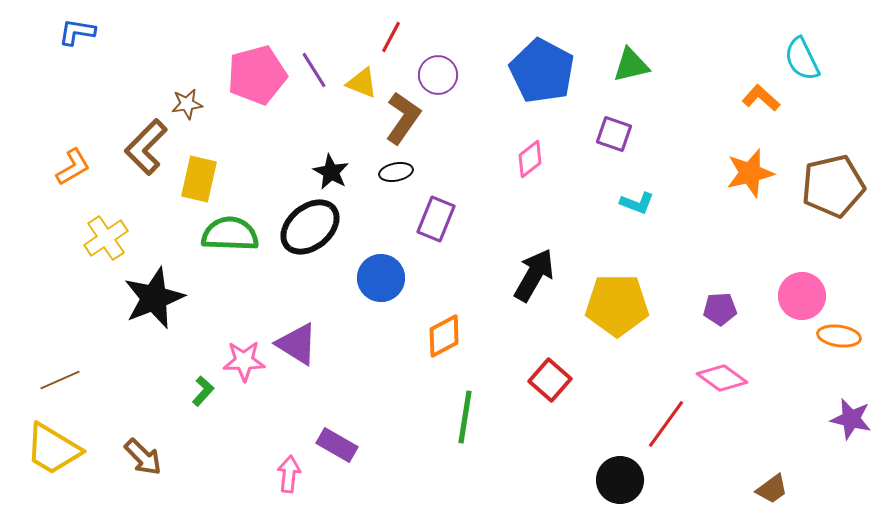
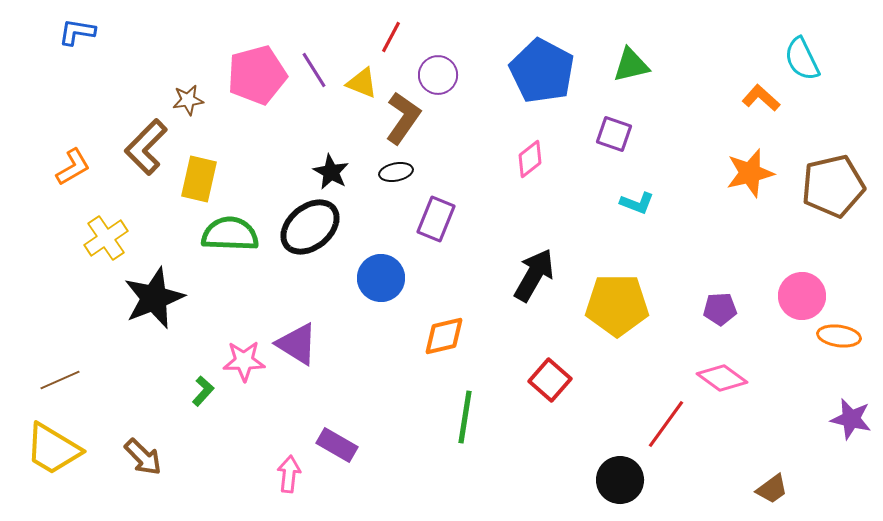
brown star at (187, 104): moved 1 px right, 4 px up
orange diamond at (444, 336): rotated 15 degrees clockwise
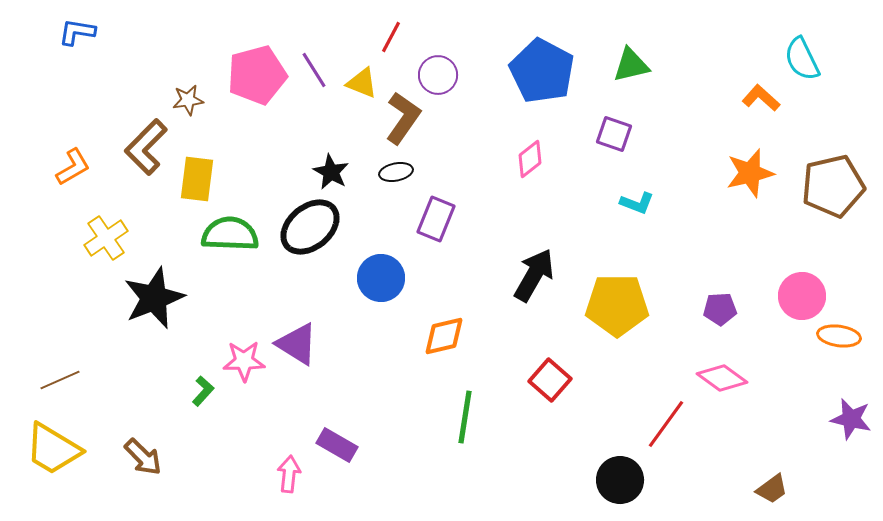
yellow rectangle at (199, 179): moved 2 px left; rotated 6 degrees counterclockwise
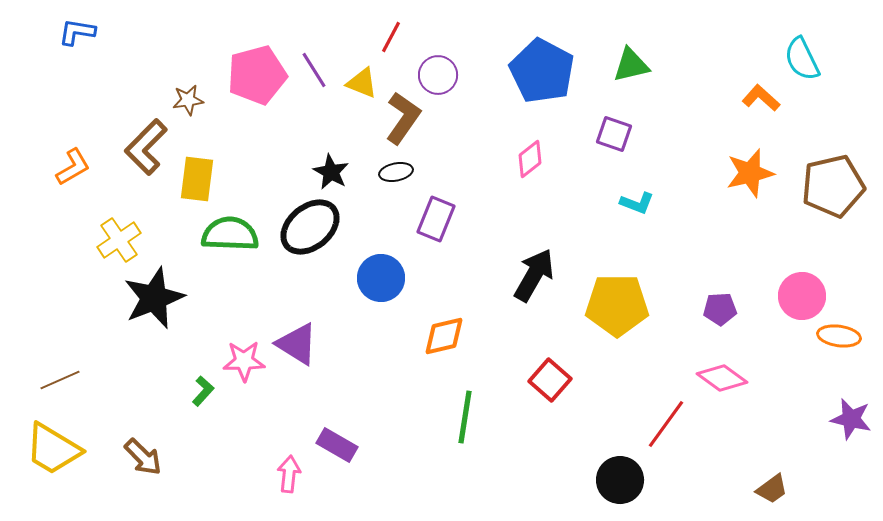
yellow cross at (106, 238): moved 13 px right, 2 px down
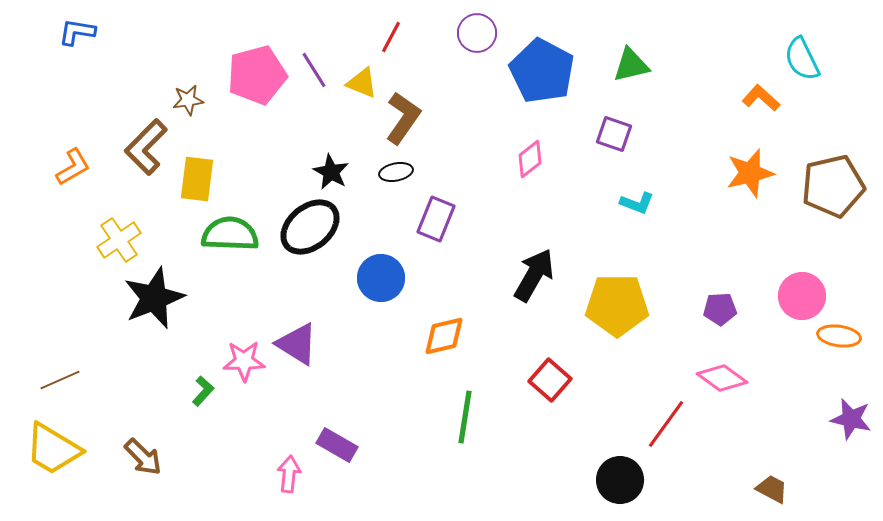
purple circle at (438, 75): moved 39 px right, 42 px up
brown trapezoid at (772, 489): rotated 116 degrees counterclockwise
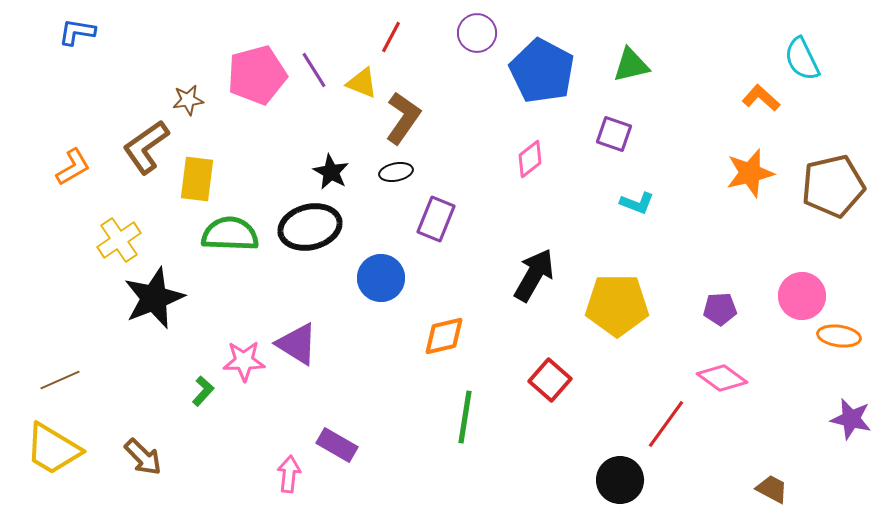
brown L-shape at (146, 147): rotated 10 degrees clockwise
black ellipse at (310, 227): rotated 26 degrees clockwise
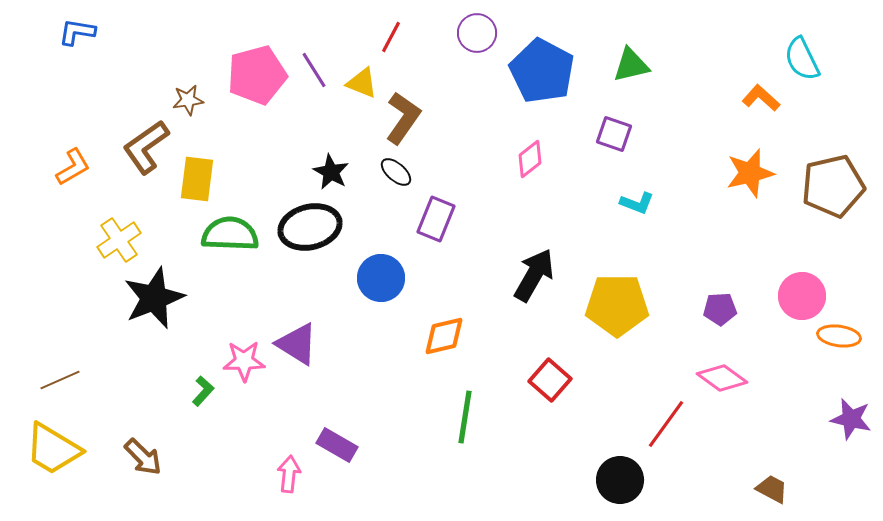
black ellipse at (396, 172): rotated 52 degrees clockwise
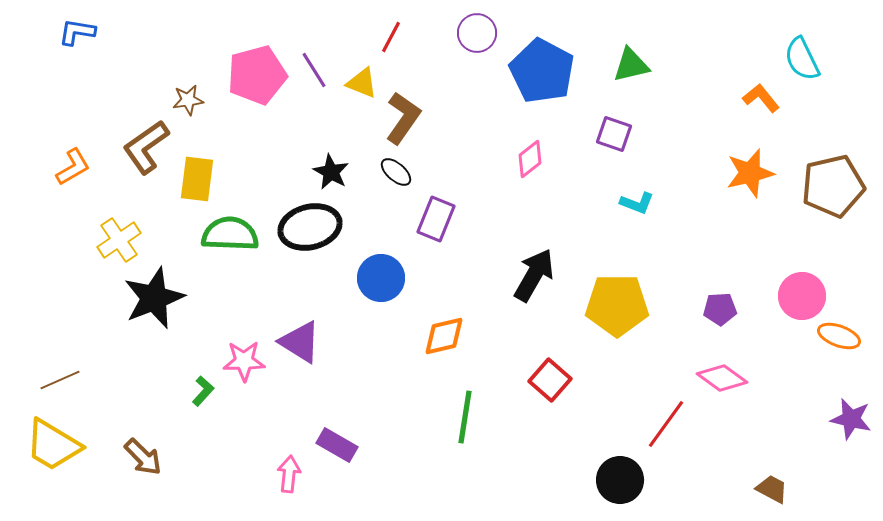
orange L-shape at (761, 98): rotated 9 degrees clockwise
orange ellipse at (839, 336): rotated 12 degrees clockwise
purple triangle at (297, 344): moved 3 px right, 2 px up
yellow trapezoid at (53, 449): moved 4 px up
